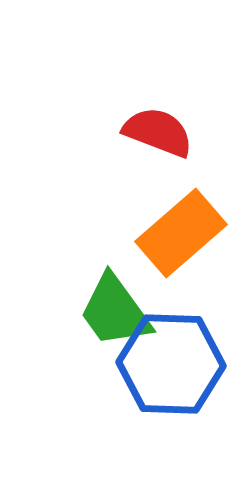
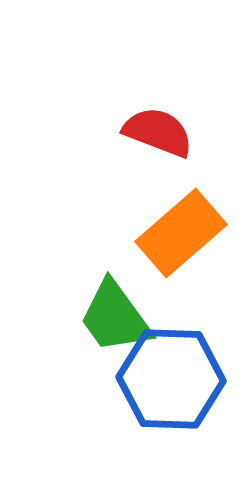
green trapezoid: moved 6 px down
blue hexagon: moved 15 px down
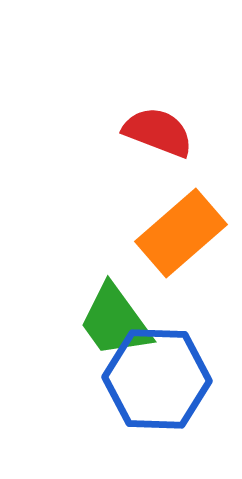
green trapezoid: moved 4 px down
blue hexagon: moved 14 px left
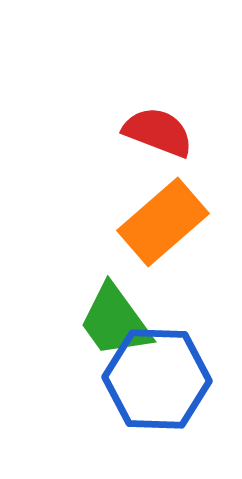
orange rectangle: moved 18 px left, 11 px up
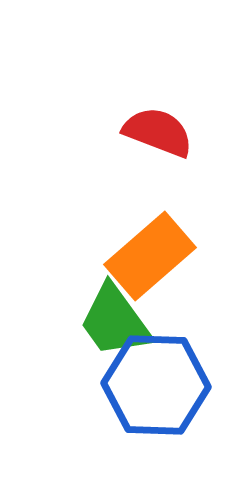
orange rectangle: moved 13 px left, 34 px down
blue hexagon: moved 1 px left, 6 px down
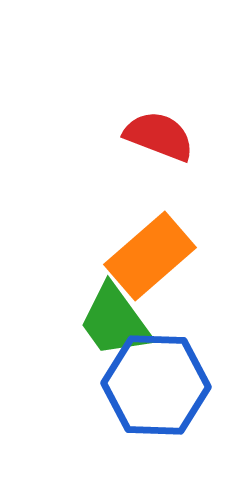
red semicircle: moved 1 px right, 4 px down
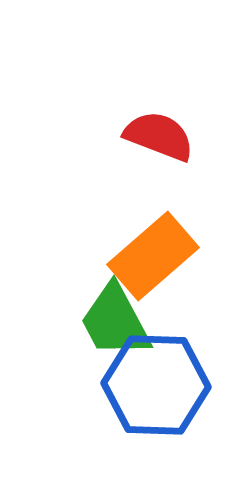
orange rectangle: moved 3 px right
green trapezoid: rotated 8 degrees clockwise
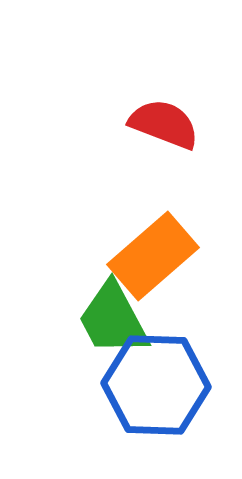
red semicircle: moved 5 px right, 12 px up
green trapezoid: moved 2 px left, 2 px up
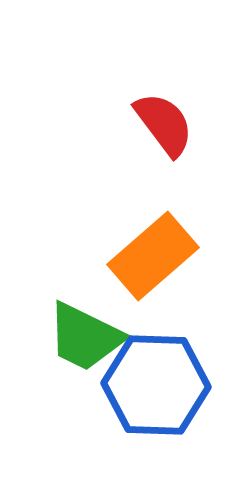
red semicircle: rotated 32 degrees clockwise
green trapezoid: moved 28 px left, 18 px down; rotated 36 degrees counterclockwise
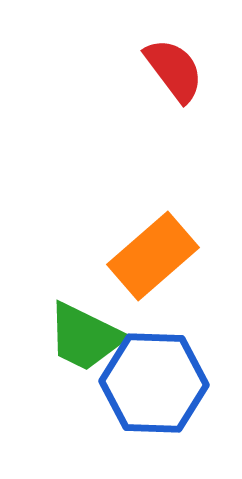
red semicircle: moved 10 px right, 54 px up
blue hexagon: moved 2 px left, 2 px up
